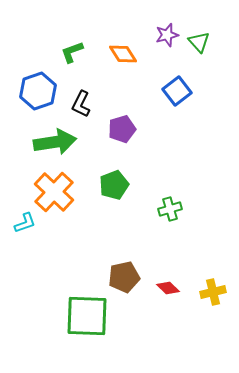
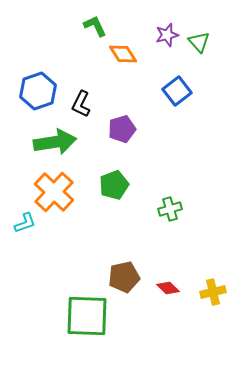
green L-shape: moved 23 px right, 26 px up; rotated 85 degrees clockwise
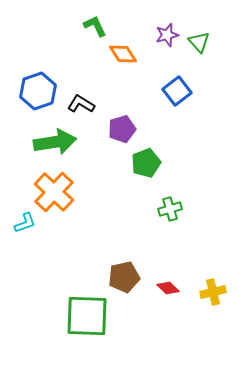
black L-shape: rotated 96 degrees clockwise
green pentagon: moved 32 px right, 22 px up
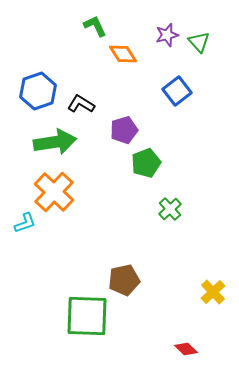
purple pentagon: moved 2 px right, 1 px down
green cross: rotated 25 degrees counterclockwise
brown pentagon: moved 3 px down
red diamond: moved 18 px right, 61 px down
yellow cross: rotated 30 degrees counterclockwise
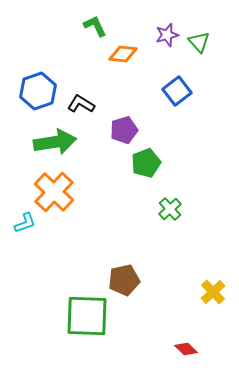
orange diamond: rotated 52 degrees counterclockwise
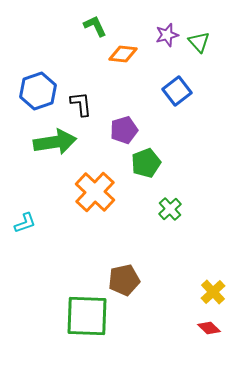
black L-shape: rotated 52 degrees clockwise
orange cross: moved 41 px right
red diamond: moved 23 px right, 21 px up
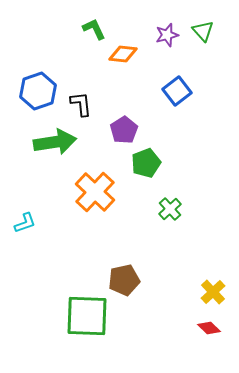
green L-shape: moved 1 px left, 3 px down
green triangle: moved 4 px right, 11 px up
purple pentagon: rotated 16 degrees counterclockwise
